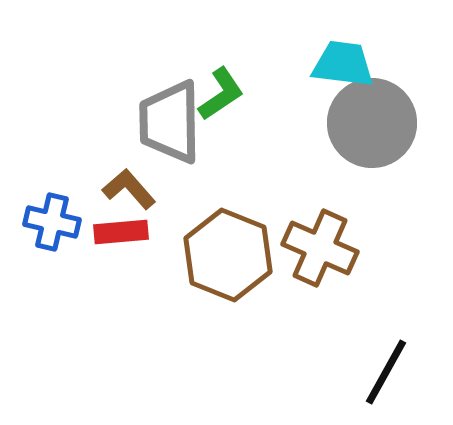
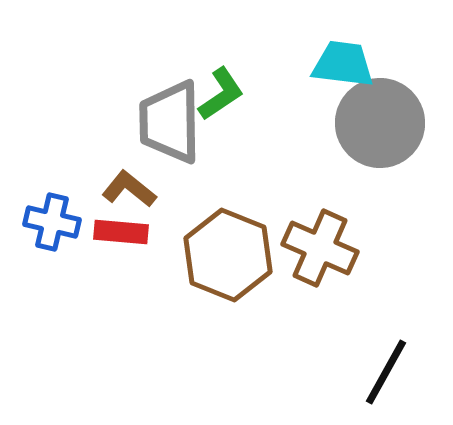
gray circle: moved 8 px right
brown L-shape: rotated 10 degrees counterclockwise
red rectangle: rotated 10 degrees clockwise
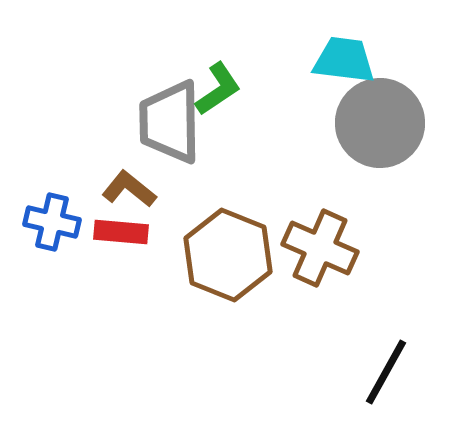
cyan trapezoid: moved 1 px right, 4 px up
green L-shape: moved 3 px left, 5 px up
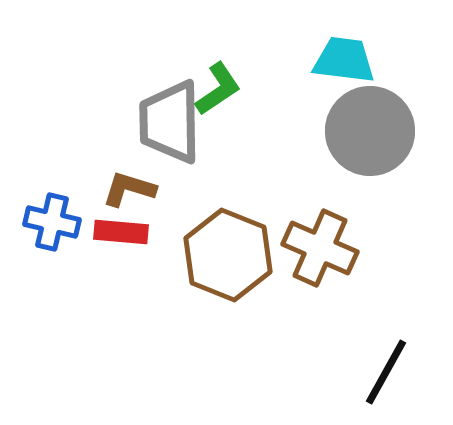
gray circle: moved 10 px left, 8 px down
brown L-shape: rotated 22 degrees counterclockwise
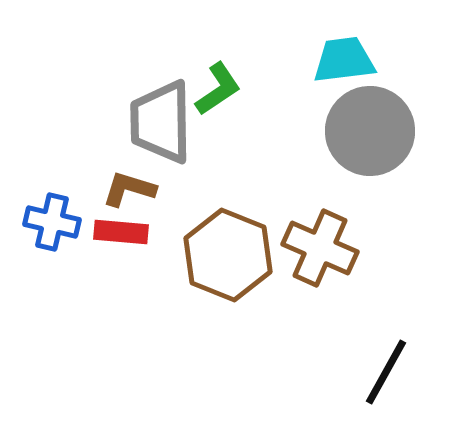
cyan trapezoid: rotated 14 degrees counterclockwise
gray trapezoid: moved 9 px left
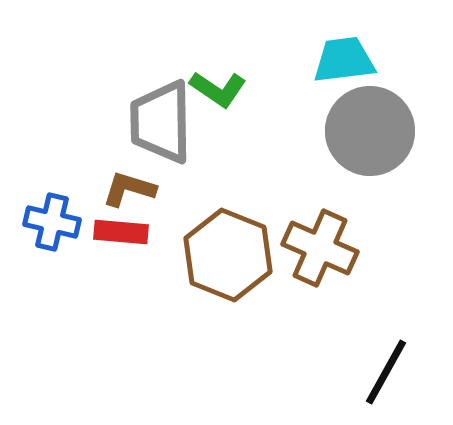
green L-shape: rotated 68 degrees clockwise
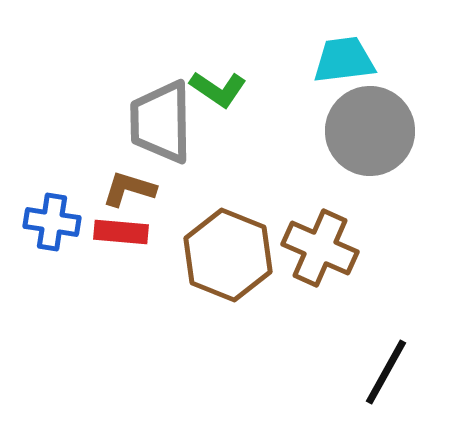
blue cross: rotated 4 degrees counterclockwise
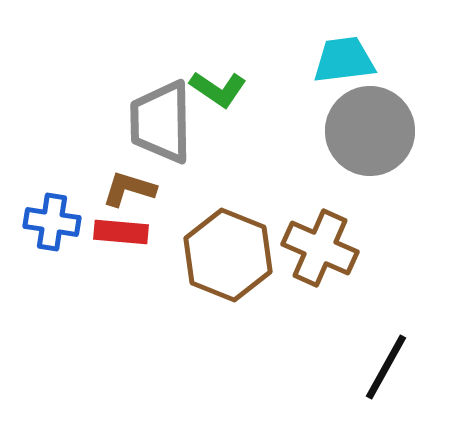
black line: moved 5 px up
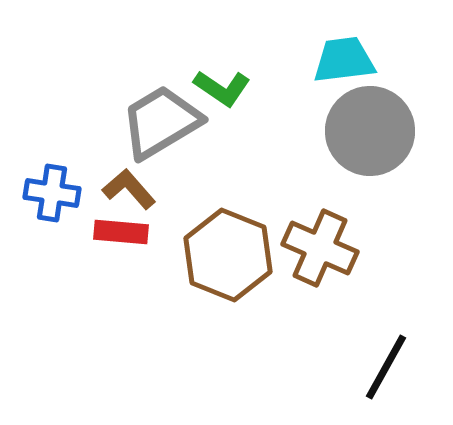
green L-shape: moved 4 px right, 1 px up
gray trapezoid: rotated 60 degrees clockwise
brown L-shape: rotated 32 degrees clockwise
blue cross: moved 29 px up
